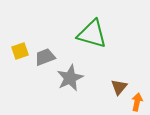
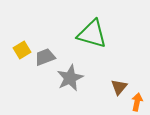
yellow square: moved 2 px right, 1 px up; rotated 12 degrees counterclockwise
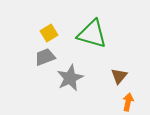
yellow square: moved 27 px right, 17 px up
brown triangle: moved 11 px up
orange arrow: moved 9 px left
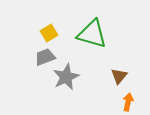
gray star: moved 4 px left, 1 px up
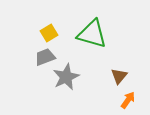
orange arrow: moved 2 px up; rotated 24 degrees clockwise
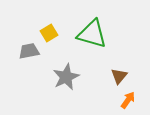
gray trapezoid: moved 16 px left, 6 px up; rotated 10 degrees clockwise
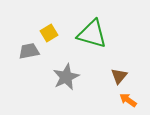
orange arrow: rotated 90 degrees counterclockwise
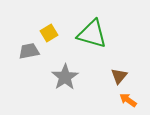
gray star: moved 1 px left; rotated 8 degrees counterclockwise
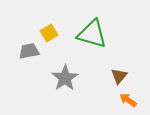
gray star: moved 1 px down
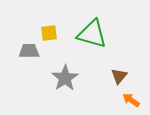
yellow square: rotated 24 degrees clockwise
gray trapezoid: rotated 10 degrees clockwise
orange arrow: moved 3 px right
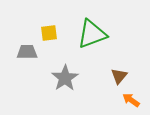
green triangle: rotated 36 degrees counterclockwise
gray trapezoid: moved 2 px left, 1 px down
